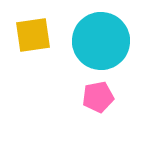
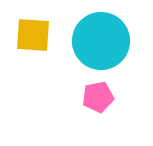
yellow square: rotated 12 degrees clockwise
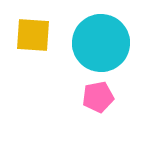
cyan circle: moved 2 px down
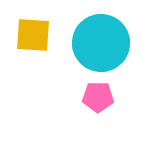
pink pentagon: rotated 12 degrees clockwise
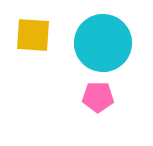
cyan circle: moved 2 px right
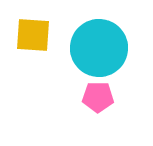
cyan circle: moved 4 px left, 5 px down
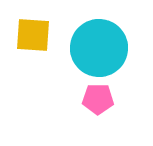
pink pentagon: moved 2 px down
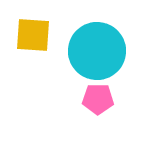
cyan circle: moved 2 px left, 3 px down
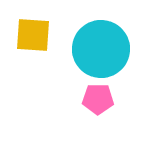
cyan circle: moved 4 px right, 2 px up
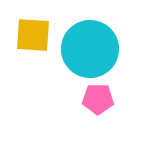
cyan circle: moved 11 px left
